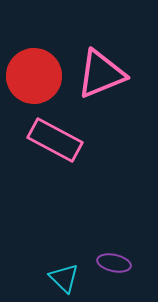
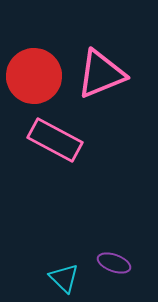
purple ellipse: rotated 8 degrees clockwise
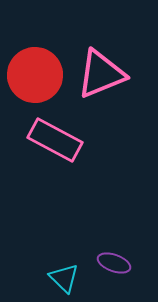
red circle: moved 1 px right, 1 px up
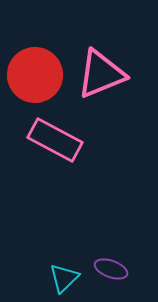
purple ellipse: moved 3 px left, 6 px down
cyan triangle: rotated 32 degrees clockwise
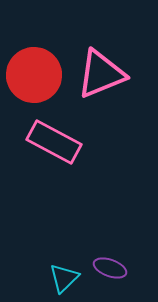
red circle: moved 1 px left
pink rectangle: moved 1 px left, 2 px down
purple ellipse: moved 1 px left, 1 px up
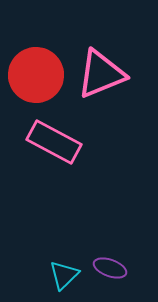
red circle: moved 2 px right
cyan triangle: moved 3 px up
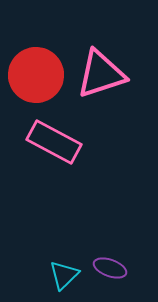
pink triangle: rotated 4 degrees clockwise
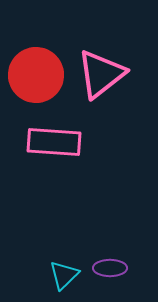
pink triangle: rotated 20 degrees counterclockwise
pink rectangle: rotated 24 degrees counterclockwise
purple ellipse: rotated 20 degrees counterclockwise
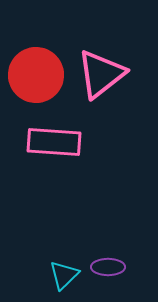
purple ellipse: moved 2 px left, 1 px up
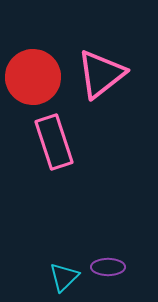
red circle: moved 3 px left, 2 px down
pink rectangle: rotated 68 degrees clockwise
cyan triangle: moved 2 px down
